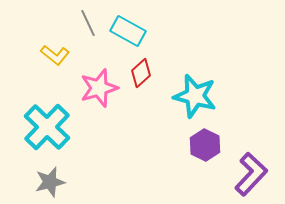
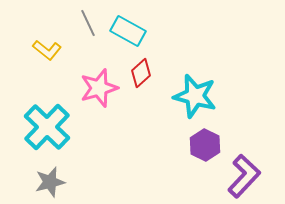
yellow L-shape: moved 8 px left, 5 px up
purple L-shape: moved 7 px left, 2 px down
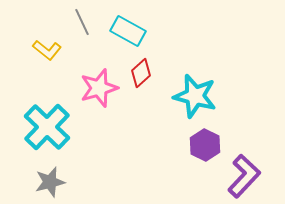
gray line: moved 6 px left, 1 px up
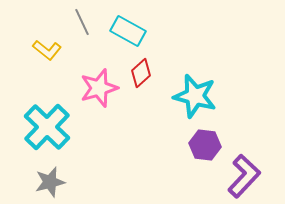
purple hexagon: rotated 20 degrees counterclockwise
